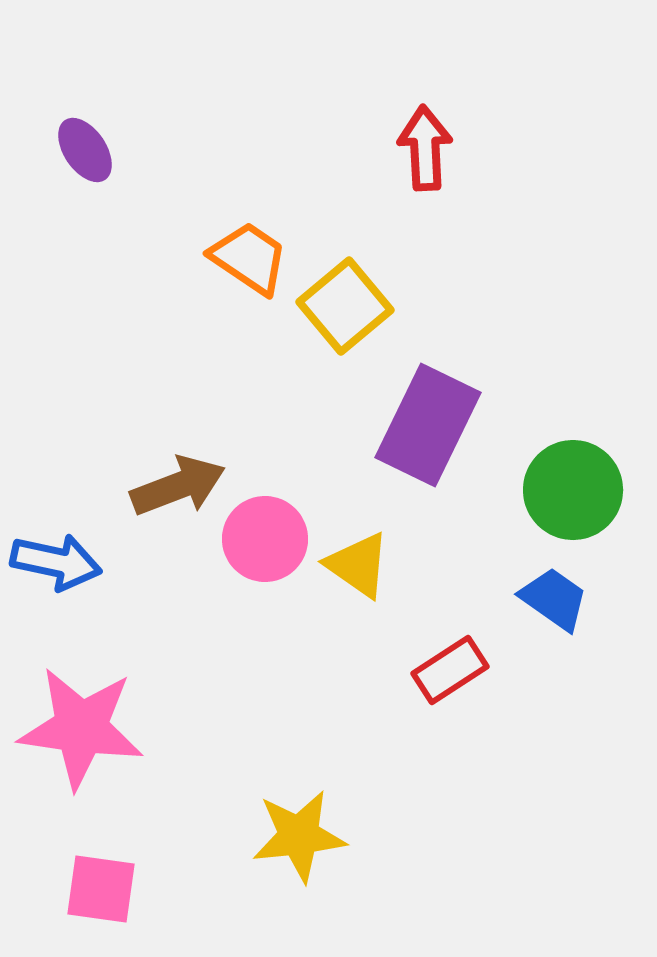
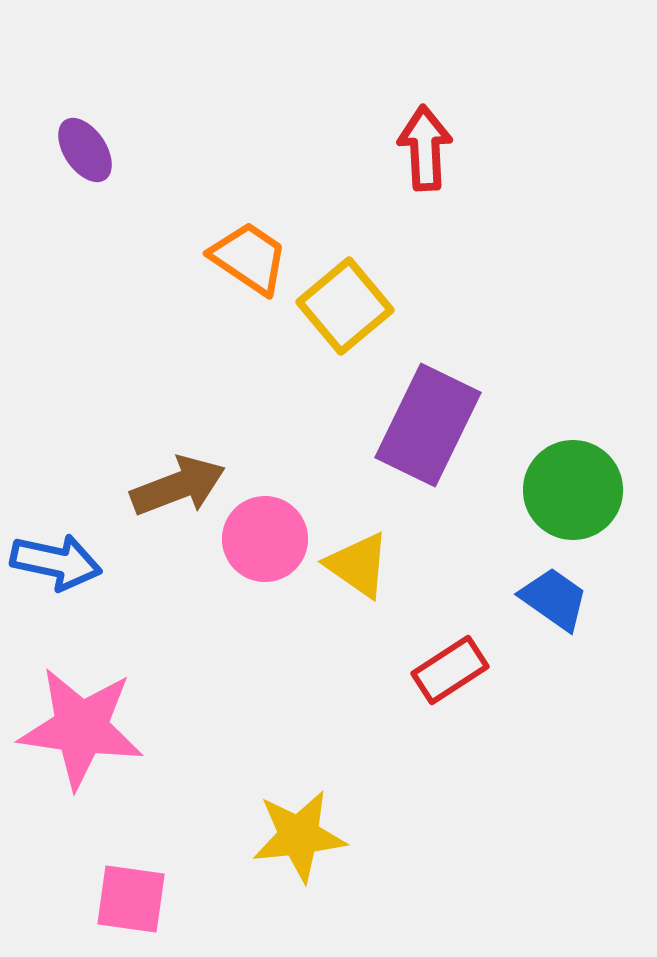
pink square: moved 30 px right, 10 px down
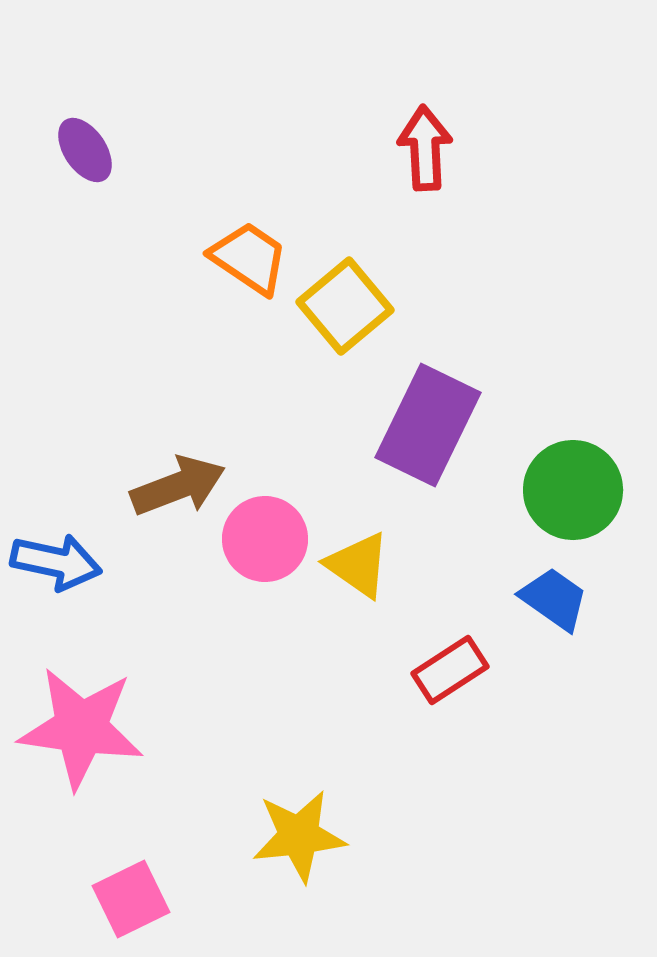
pink square: rotated 34 degrees counterclockwise
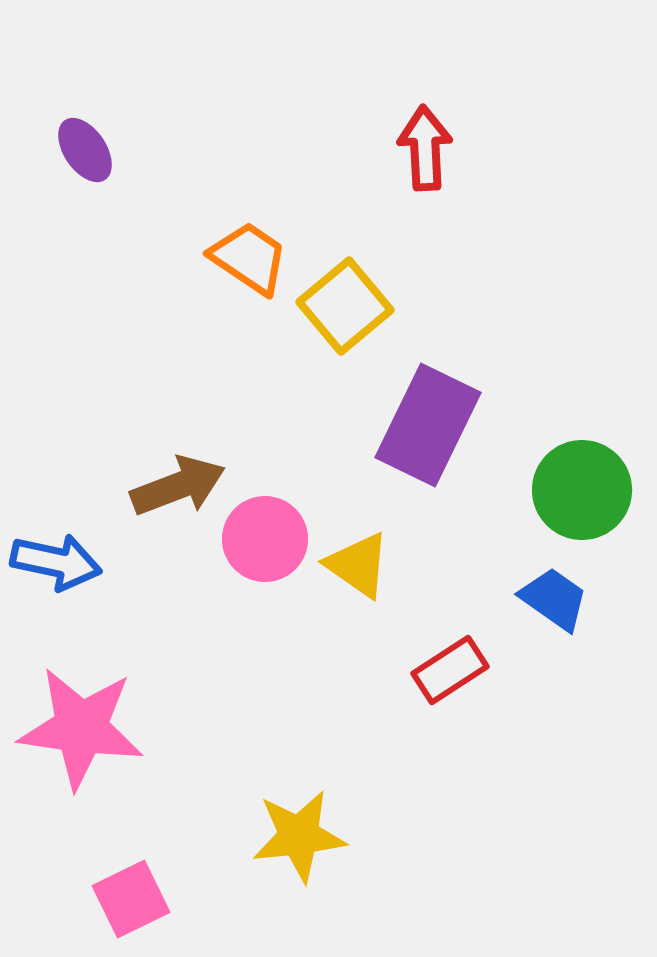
green circle: moved 9 px right
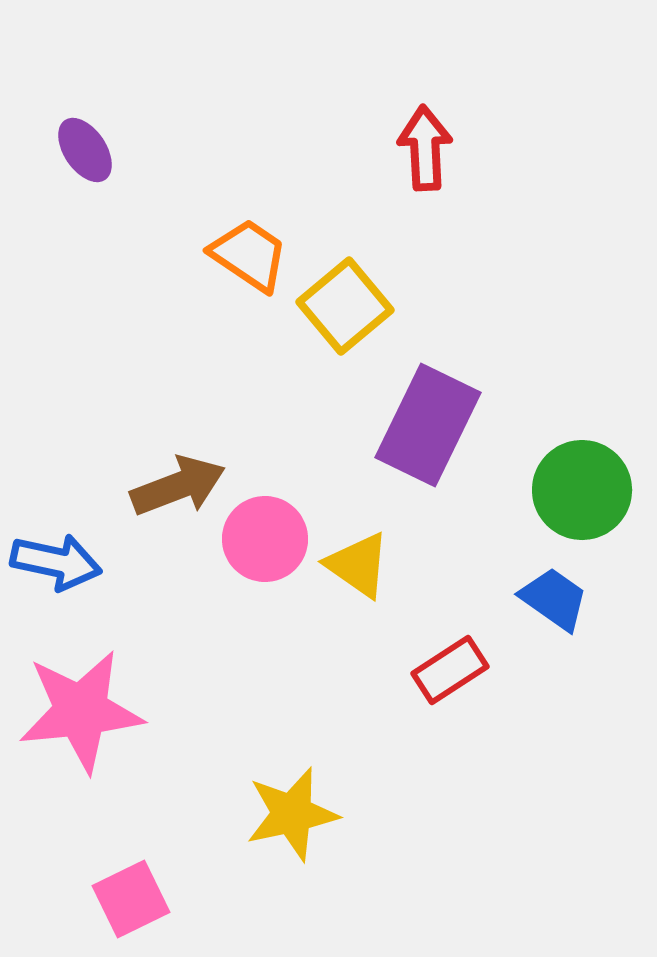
orange trapezoid: moved 3 px up
pink star: moved 17 px up; rotated 14 degrees counterclockwise
yellow star: moved 7 px left, 22 px up; rotated 6 degrees counterclockwise
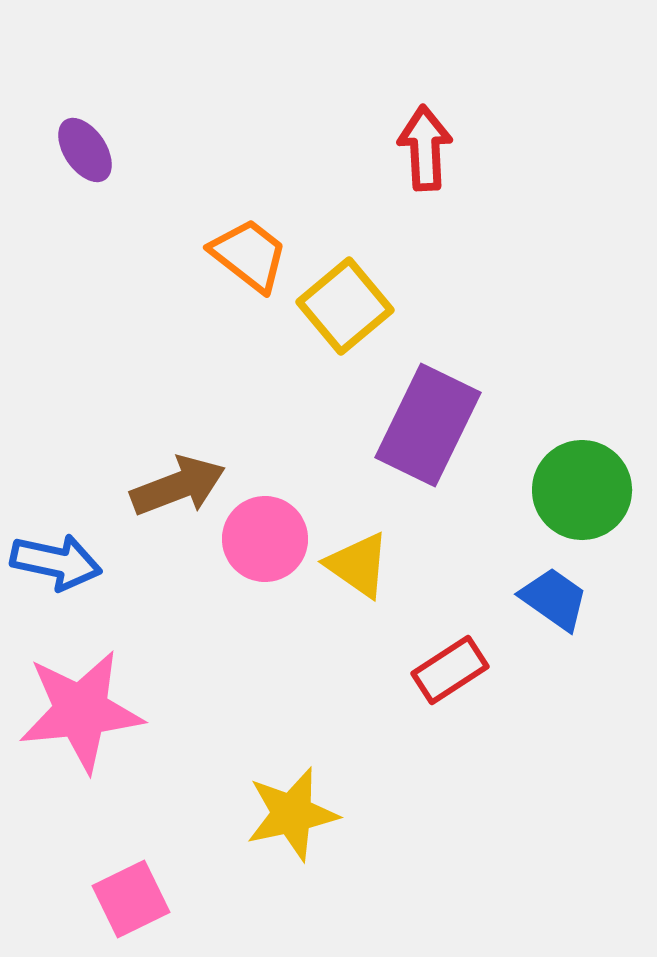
orange trapezoid: rotated 4 degrees clockwise
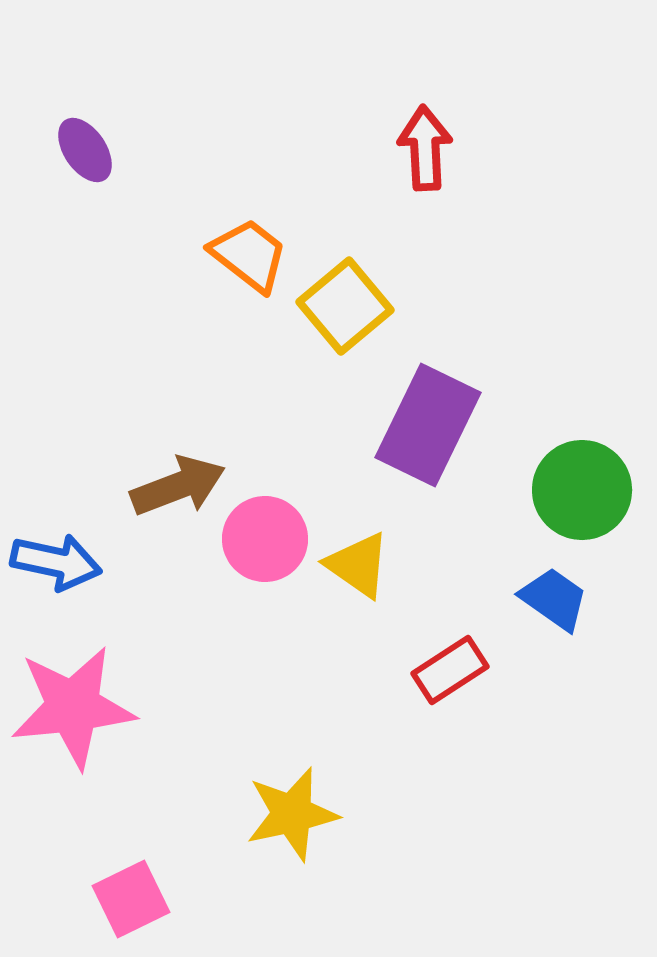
pink star: moved 8 px left, 4 px up
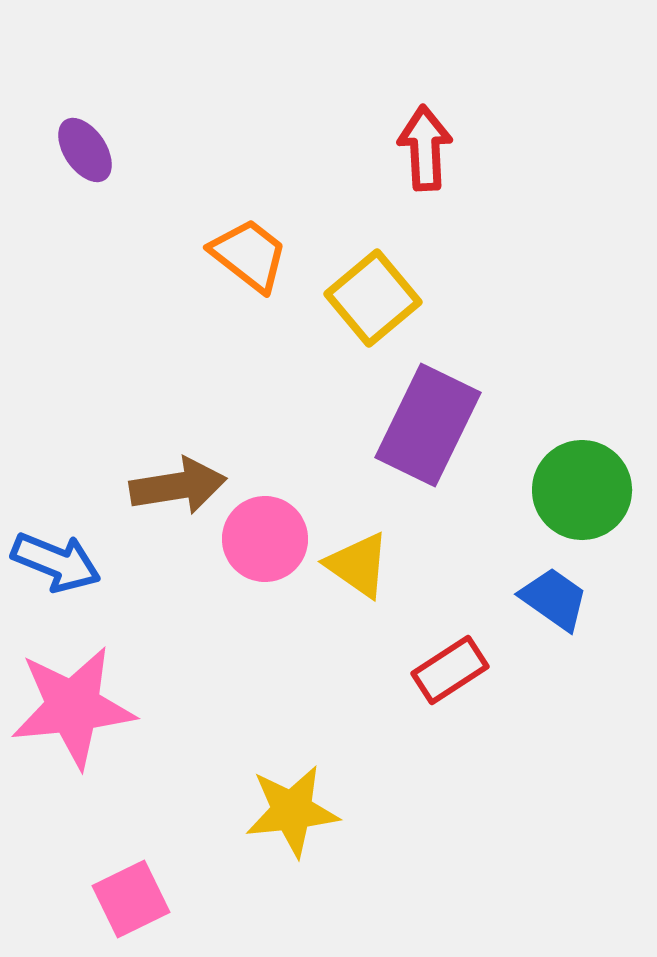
yellow square: moved 28 px right, 8 px up
brown arrow: rotated 12 degrees clockwise
blue arrow: rotated 10 degrees clockwise
yellow star: moved 3 px up; rotated 6 degrees clockwise
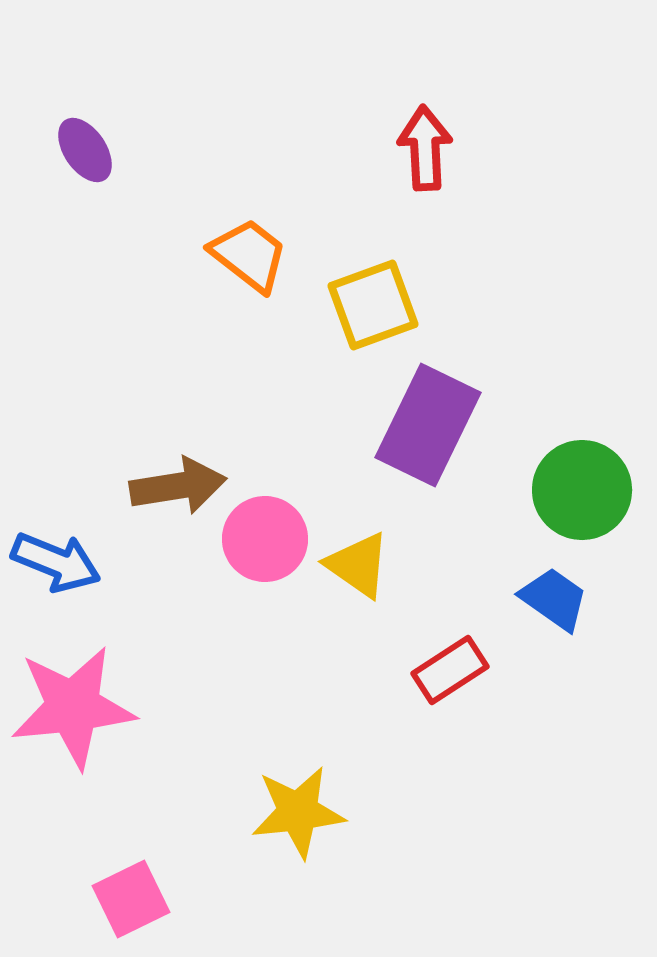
yellow square: moved 7 px down; rotated 20 degrees clockwise
yellow star: moved 6 px right, 1 px down
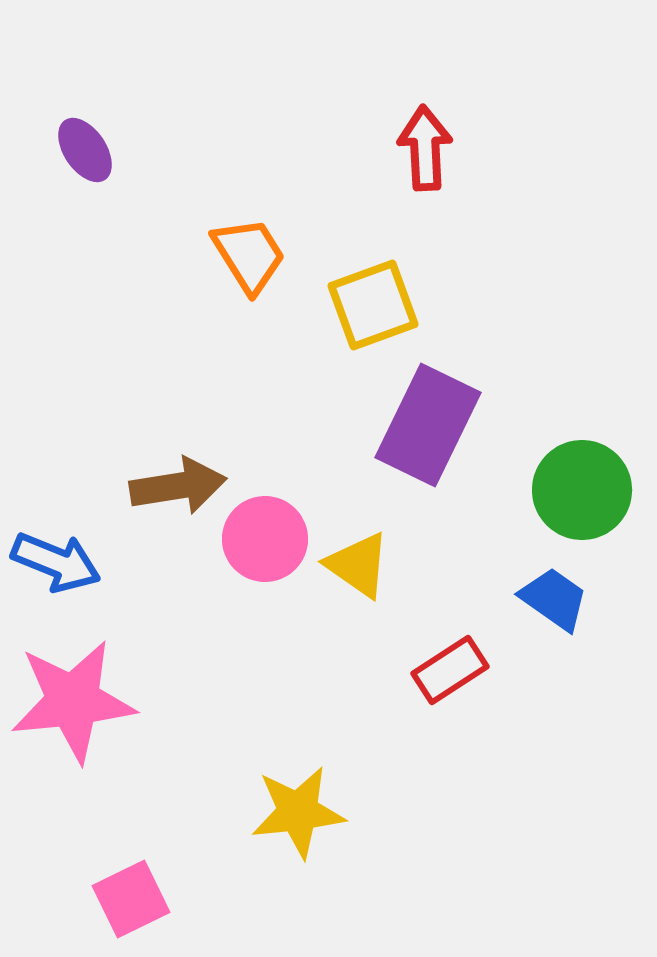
orange trapezoid: rotated 20 degrees clockwise
pink star: moved 6 px up
